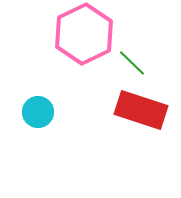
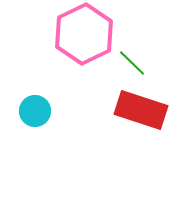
cyan circle: moved 3 px left, 1 px up
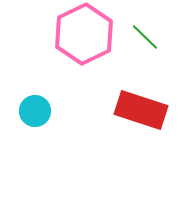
green line: moved 13 px right, 26 px up
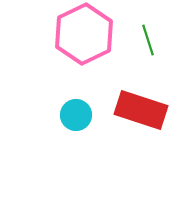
green line: moved 3 px right, 3 px down; rotated 28 degrees clockwise
cyan circle: moved 41 px right, 4 px down
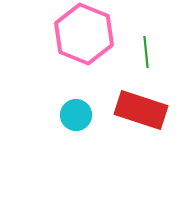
pink hexagon: rotated 12 degrees counterclockwise
green line: moved 2 px left, 12 px down; rotated 12 degrees clockwise
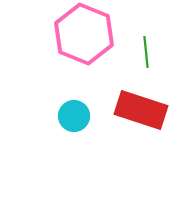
cyan circle: moved 2 px left, 1 px down
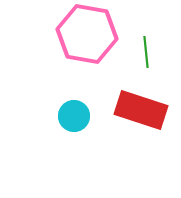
pink hexagon: moved 3 px right; rotated 12 degrees counterclockwise
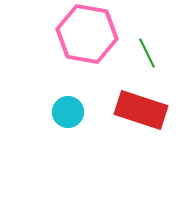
green line: moved 1 px right, 1 px down; rotated 20 degrees counterclockwise
cyan circle: moved 6 px left, 4 px up
